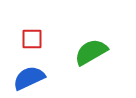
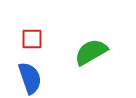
blue semicircle: moved 1 px right; rotated 96 degrees clockwise
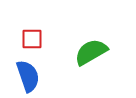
blue semicircle: moved 2 px left, 2 px up
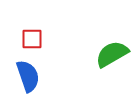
green semicircle: moved 21 px right, 2 px down
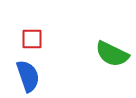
green semicircle: rotated 124 degrees counterclockwise
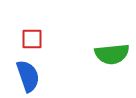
green semicircle: rotated 32 degrees counterclockwise
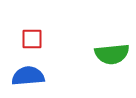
blue semicircle: rotated 76 degrees counterclockwise
